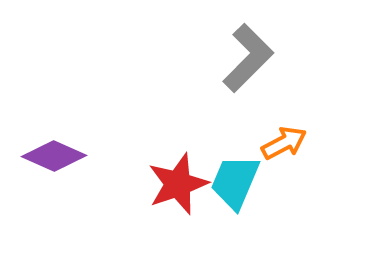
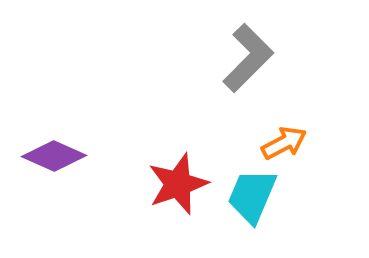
cyan trapezoid: moved 17 px right, 14 px down
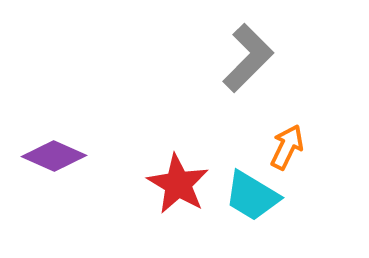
orange arrow: moved 3 px right, 4 px down; rotated 36 degrees counterclockwise
red star: rotated 22 degrees counterclockwise
cyan trapezoid: rotated 82 degrees counterclockwise
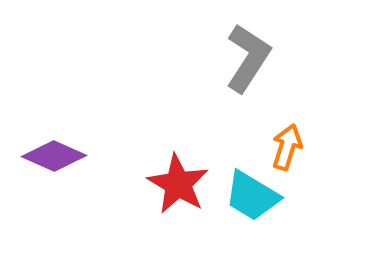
gray L-shape: rotated 12 degrees counterclockwise
orange arrow: rotated 9 degrees counterclockwise
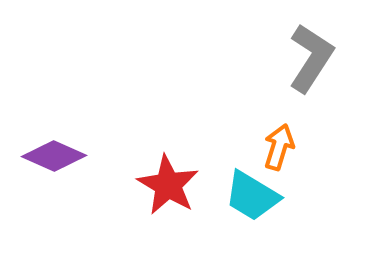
gray L-shape: moved 63 px right
orange arrow: moved 8 px left
red star: moved 10 px left, 1 px down
